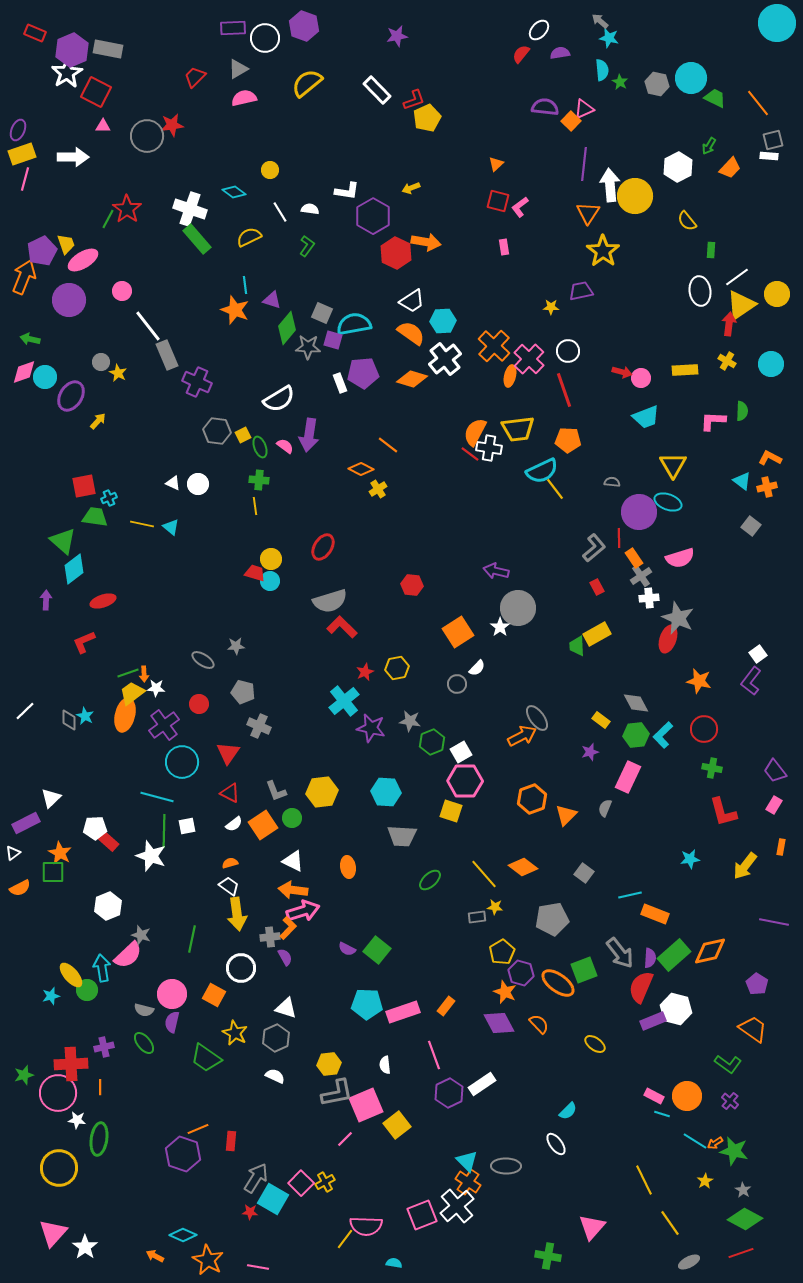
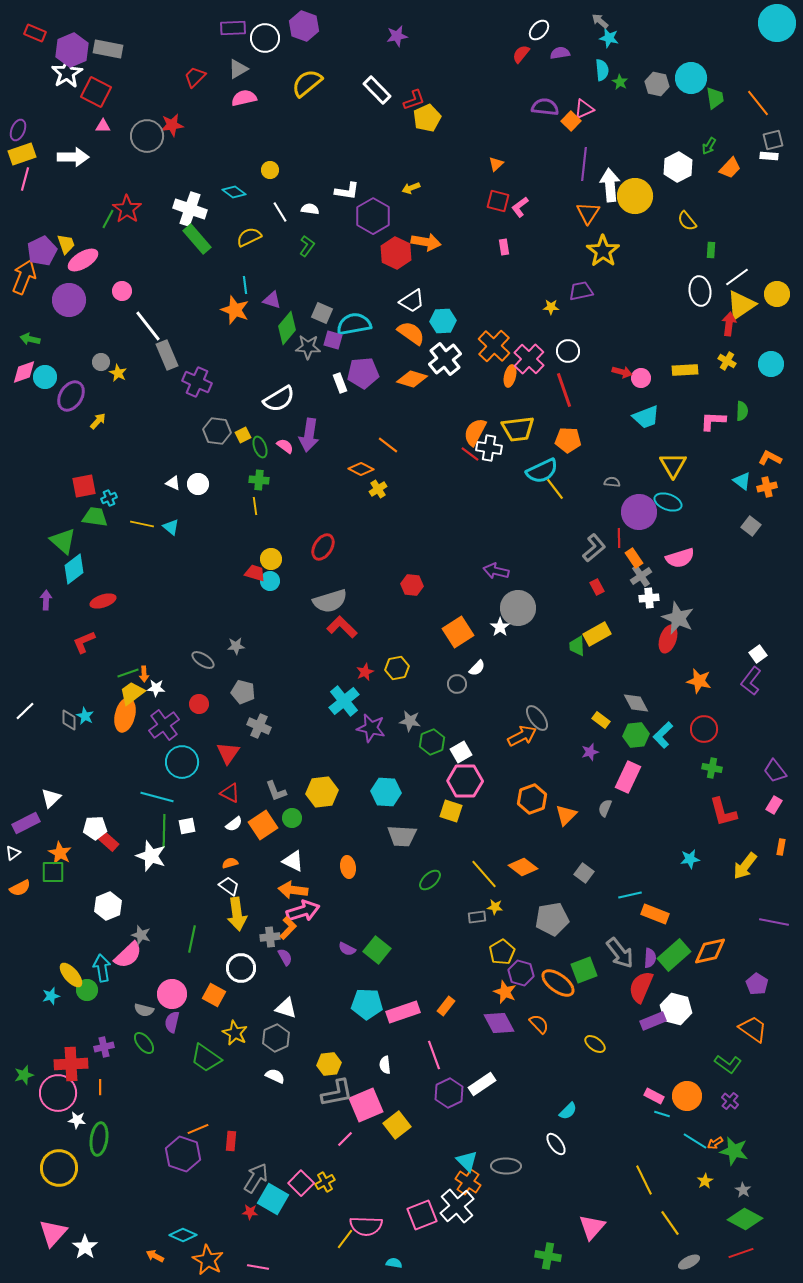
green trapezoid at (715, 98): rotated 55 degrees clockwise
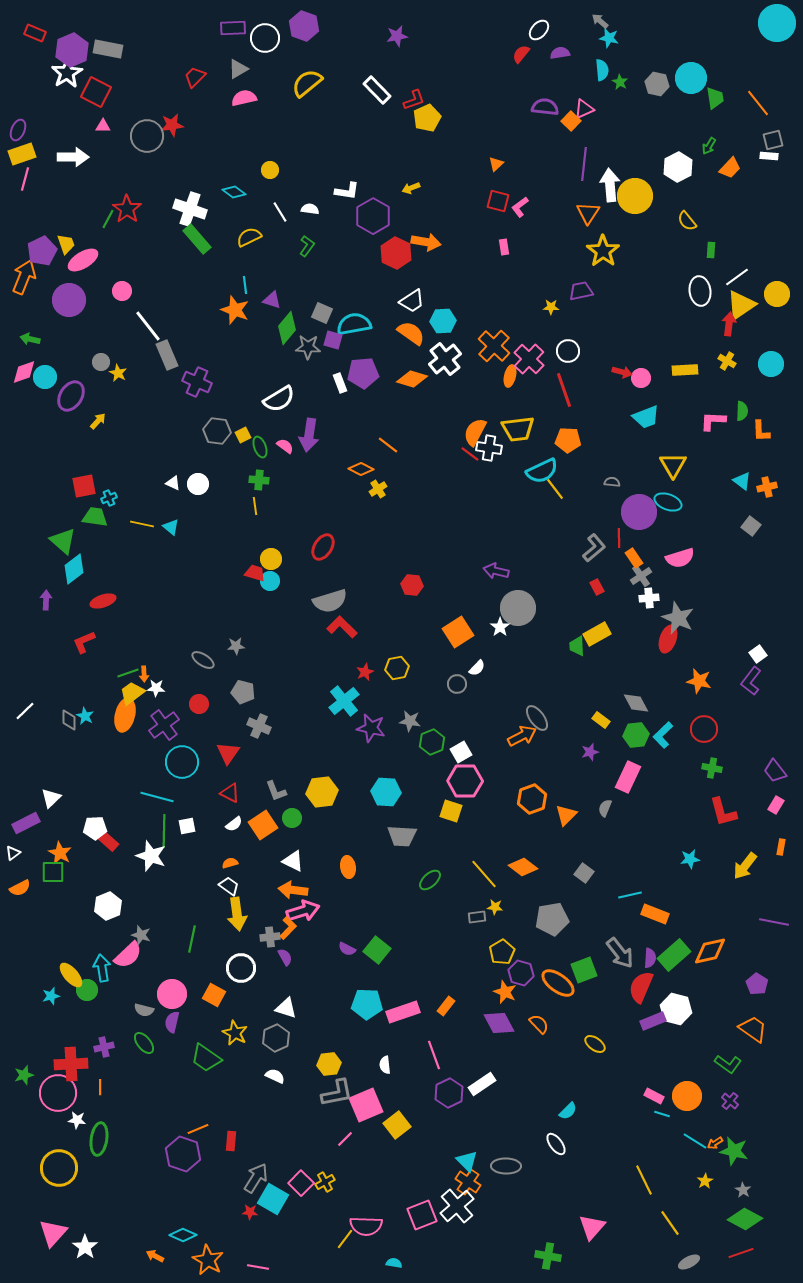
orange L-shape at (770, 458): moved 9 px left, 27 px up; rotated 120 degrees counterclockwise
pink rectangle at (774, 805): moved 2 px right
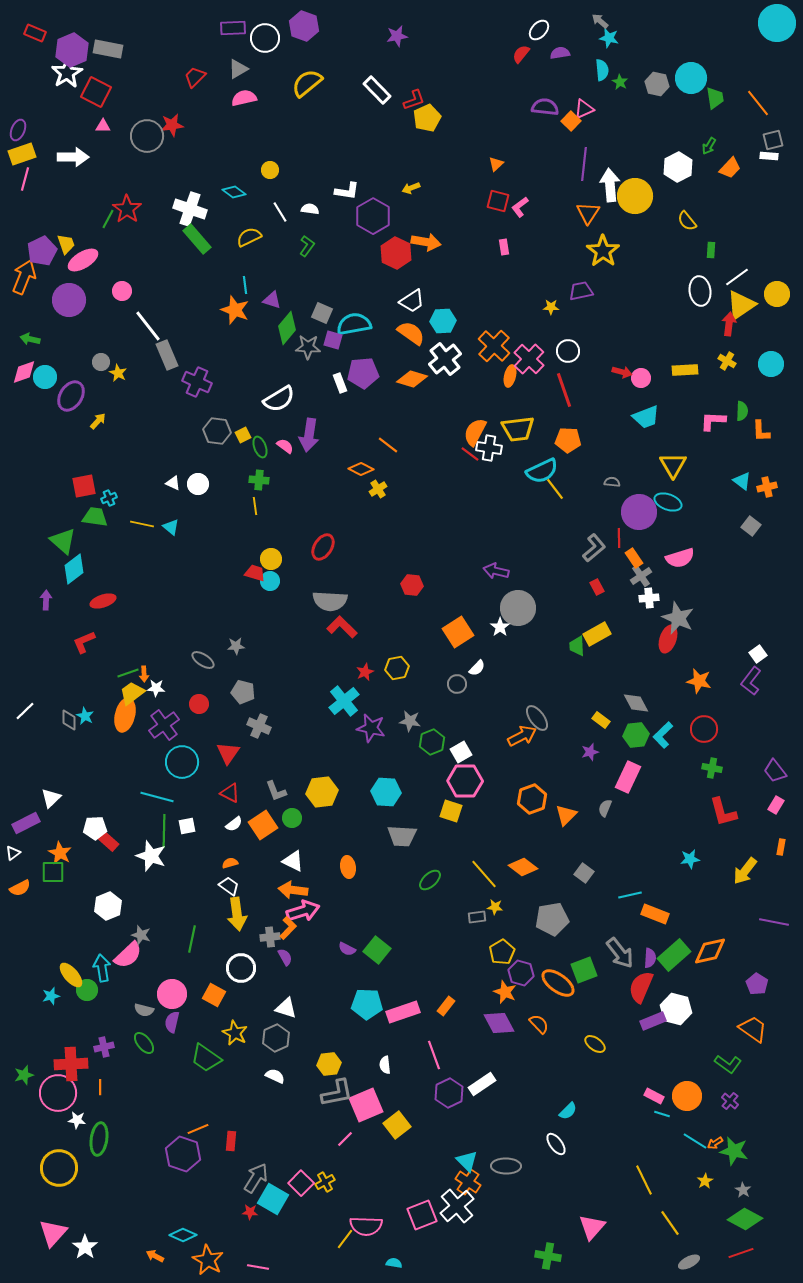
gray semicircle at (330, 601): rotated 20 degrees clockwise
yellow arrow at (745, 866): moved 5 px down
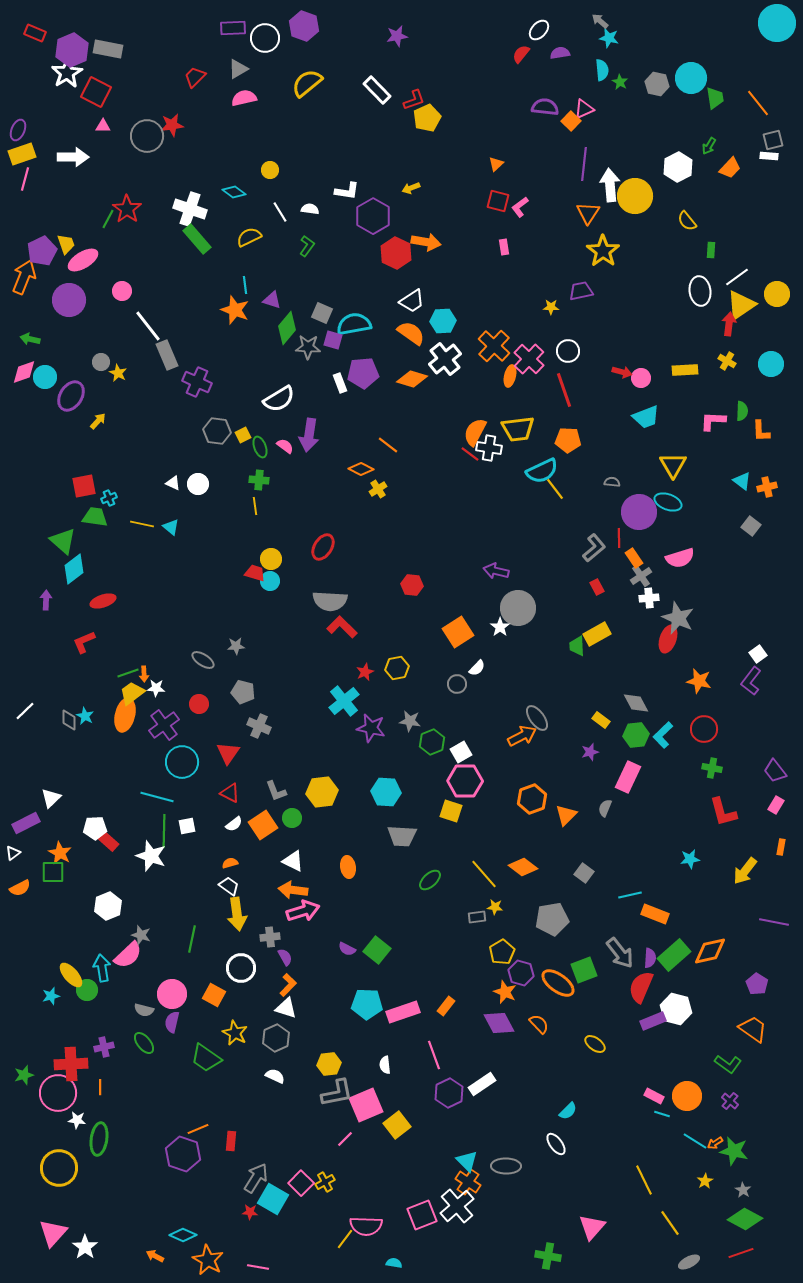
orange L-shape at (288, 928): moved 57 px down
